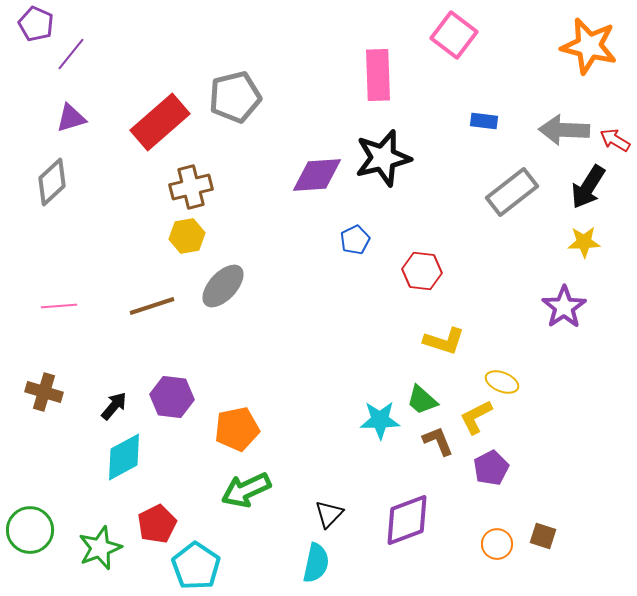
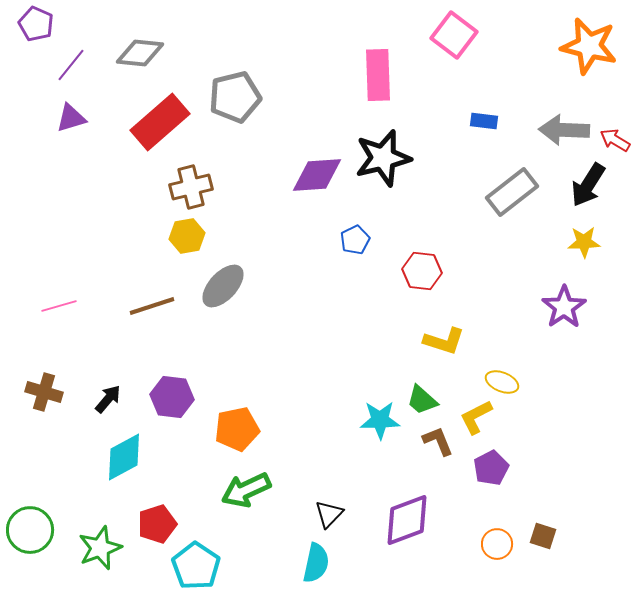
purple line at (71, 54): moved 11 px down
gray diamond at (52, 182): moved 88 px right, 129 px up; rotated 48 degrees clockwise
black arrow at (588, 187): moved 2 px up
pink line at (59, 306): rotated 12 degrees counterclockwise
black arrow at (114, 406): moved 6 px left, 7 px up
red pentagon at (157, 524): rotated 9 degrees clockwise
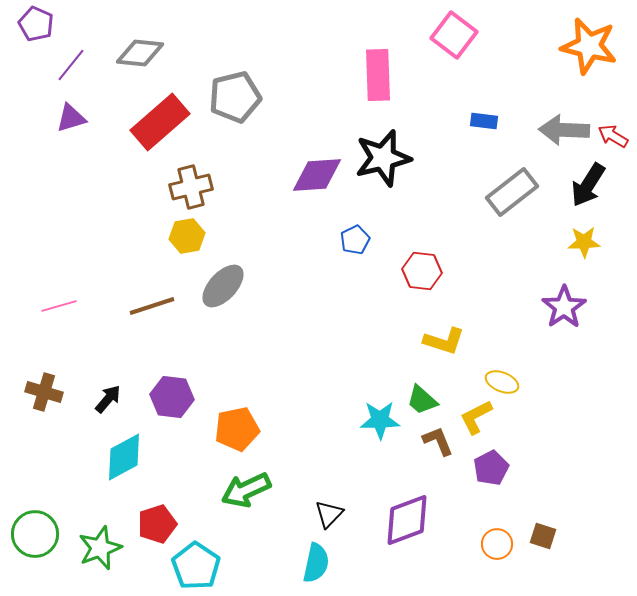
red arrow at (615, 140): moved 2 px left, 4 px up
green circle at (30, 530): moved 5 px right, 4 px down
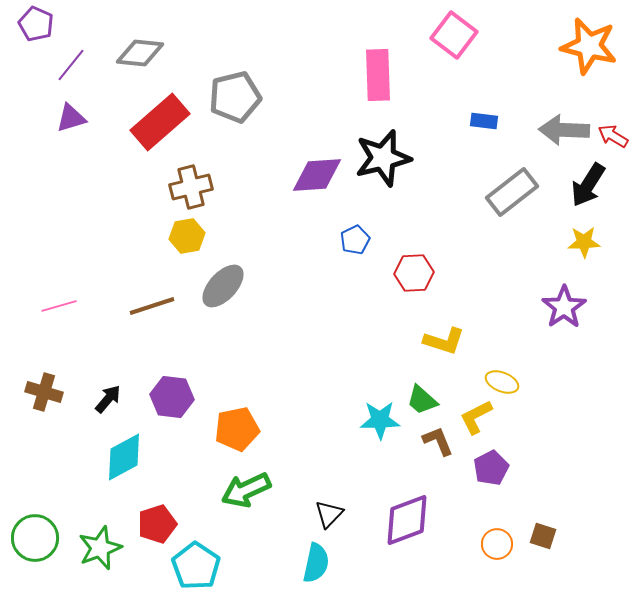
red hexagon at (422, 271): moved 8 px left, 2 px down; rotated 9 degrees counterclockwise
green circle at (35, 534): moved 4 px down
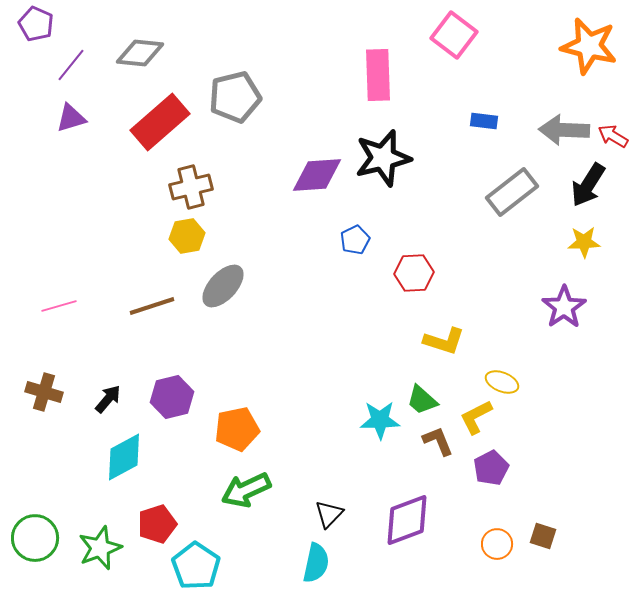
purple hexagon at (172, 397): rotated 21 degrees counterclockwise
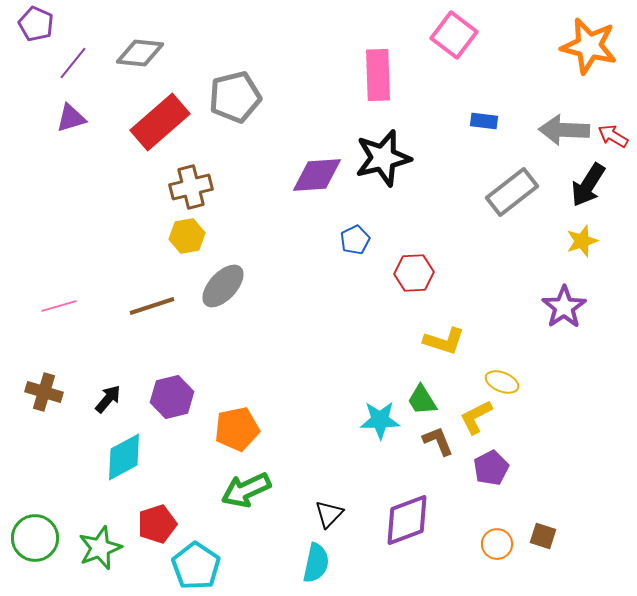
purple line at (71, 65): moved 2 px right, 2 px up
yellow star at (584, 242): moved 2 px left, 1 px up; rotated 16 degrees counterclockwise
green trapezoid at (422, 400): rotated 16 degrees clockwise
